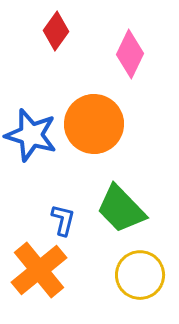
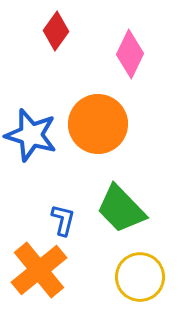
orange circle: moved 4 px right
yellow circle: moved 2 px down
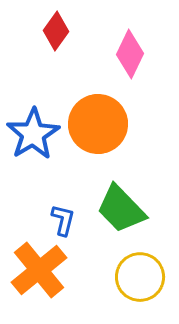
blue star: moved 2 px right, 1 px up; rotated 24 degrees clockwise
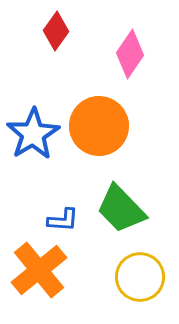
pink diamond: rotated 9 degrees clockwise
orange circle: moved 1 px right, 2 px down
blue L-shape: rotated 80 degrees clockwise
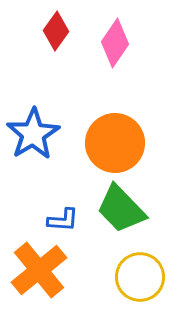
pink diamond: moved 15 px left, 11 px up
orange circle: moved 16 px right, 17 px down
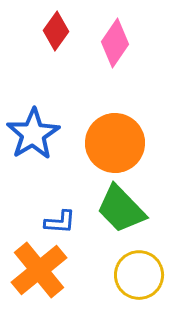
blue L-shape: moved 3 px left, 2 px down
yellow circle: moved 1 px left, 2 px up
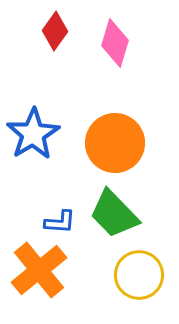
red diamond: moved 1 px left
pink diamond: rotated 18 degrees counterclockwise
green trapezoid: moved 7 px left, 5 px down
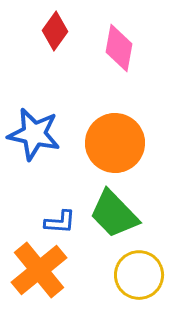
pink diamond: moved 4 px right, 5 px down; rotated 6 degrees counterclockwise
blue star: moved 1 px right; rotated 28 degrees counterclockwise
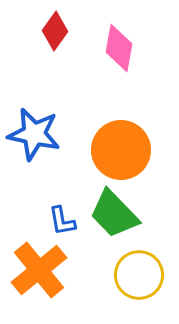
orange circle: moved 6 px right, 7 px down
blue L-shape: moved 2 px right, 1 px up; rotated 76 degrees clockwise
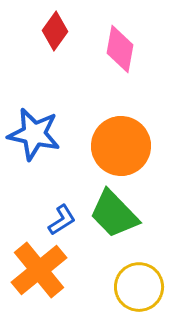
pink diamond: moved 1 px right, 1 px down
orange circle: moved 4 px up
blue L-shape: moved 1 px up; rotated 112 degrees counterclockwise
yellow circle: moved 12 px down
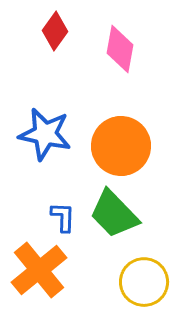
blue star: moved 11 px right
blue L-shape: moved 1 px right, 3 px up; rotated 56 degrees counterclockwise
yellow circle: moved 5 px right, 5 px up
